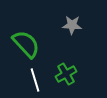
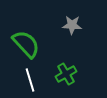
white line: moved 5 px left
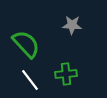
green cross: rotated 25 degrees clockwise
white line: rotated 20 degrees counterclockwise
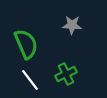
green semicircle: rotated 20 degrees clockwise
green cross: rotated 20 degrees counterclockwise
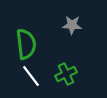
green semicircle: rotated 16 degrees clockwise
white line: moved 1 px right, 4 px up
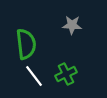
white line: moved 3 px right
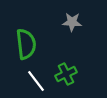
gray star: moved 3 px up
white line: moved 2 px right, 5 px down
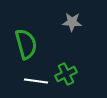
green semicircle: rotated 8 degrees counterclockwise
white line: rotated 45 degrees counterclockwise
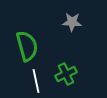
green semicircle: moved 1 px right, 2 px down
white line: rotated 70 degrees clockwise
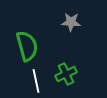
gray star: moved 1 px left
